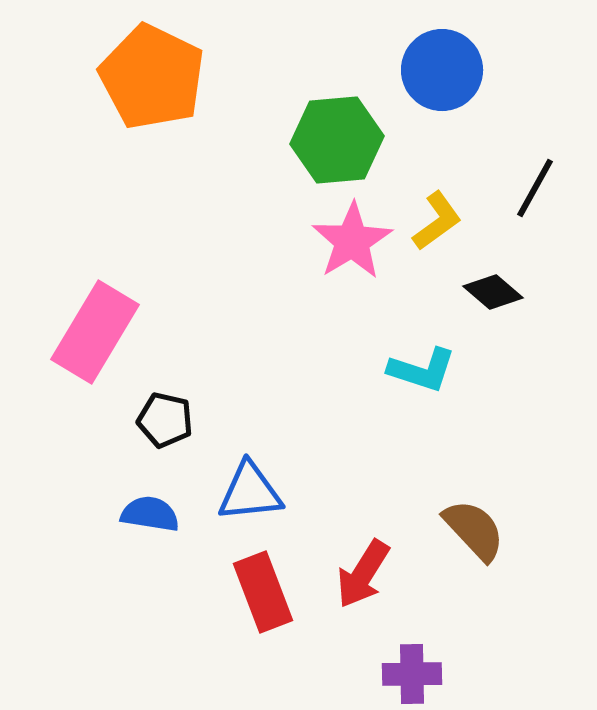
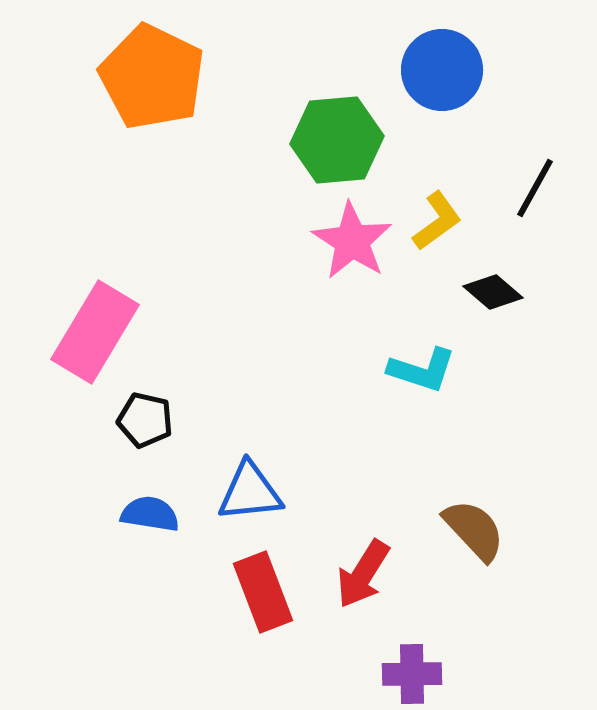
pink star: rotated 8 degrees counterclockwise
black pentagon: moved 20 px left
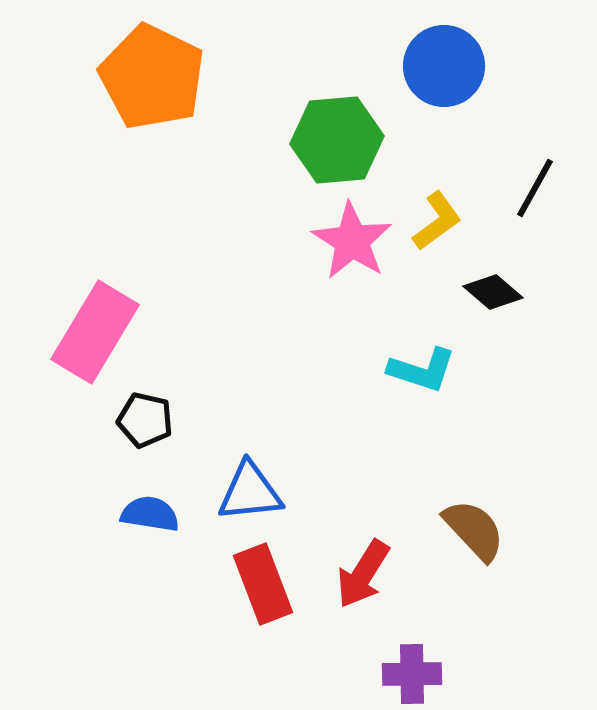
blue circle: moved 2 px right, 4 px up
red rectangle: moved 8 px up
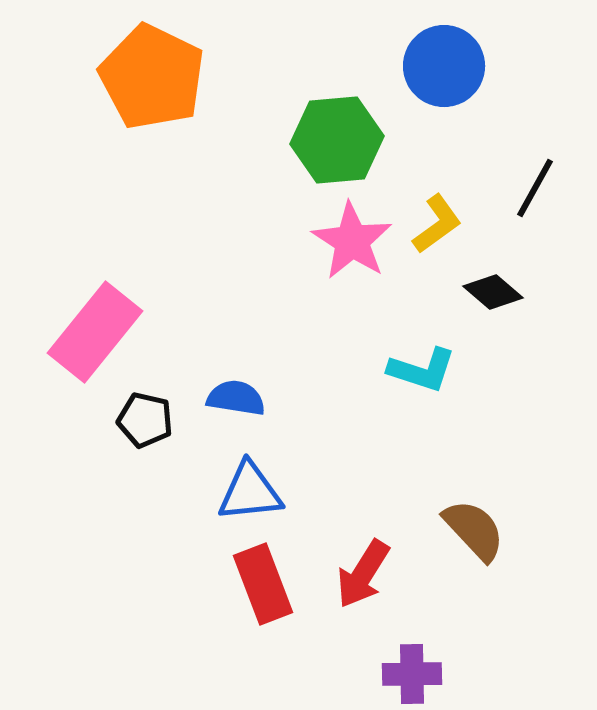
yellow L-shape: moved 3 px down
pink rectangle: rotated 8 degrees clockwise
blue semicircle: moved 86 px right, 116 px up
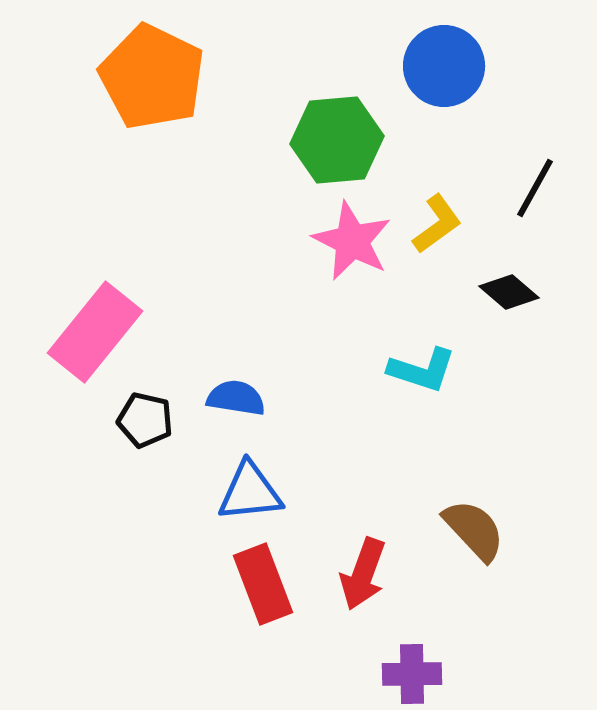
pink star: rotated 6 degrees counterclockwise
black diamond: moved 16 px right
red arrow: rotated 12 degrees counterclockwise
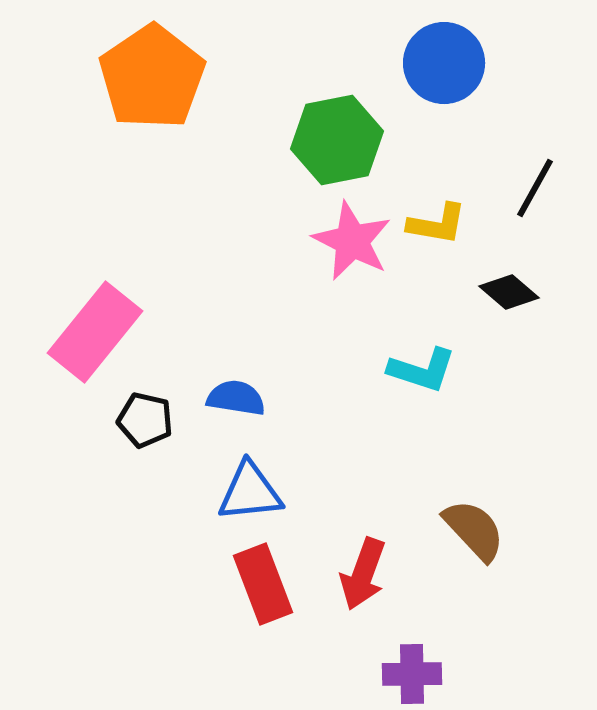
blue circle: moved 3 px up
orange pentagon: rotated 12 degrees clockwise
green hexagon: rotated 6 degrees counterclockwise
yellow L-shape: rotated 46 degrees clockwise
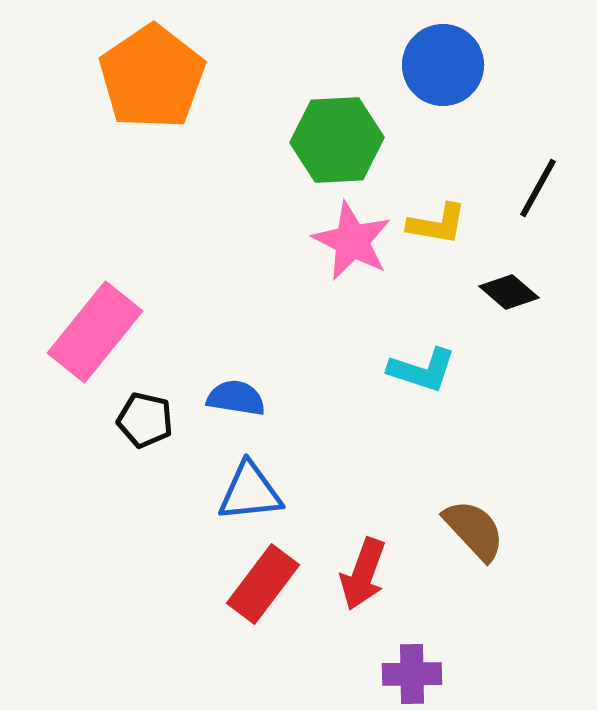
blue circle: moved 1 px left, 2 px down
green hexagon: rotated 8 degrees clockwise
black line: moved 3 px right
red rectangle: rotated 58 degrees clockwise
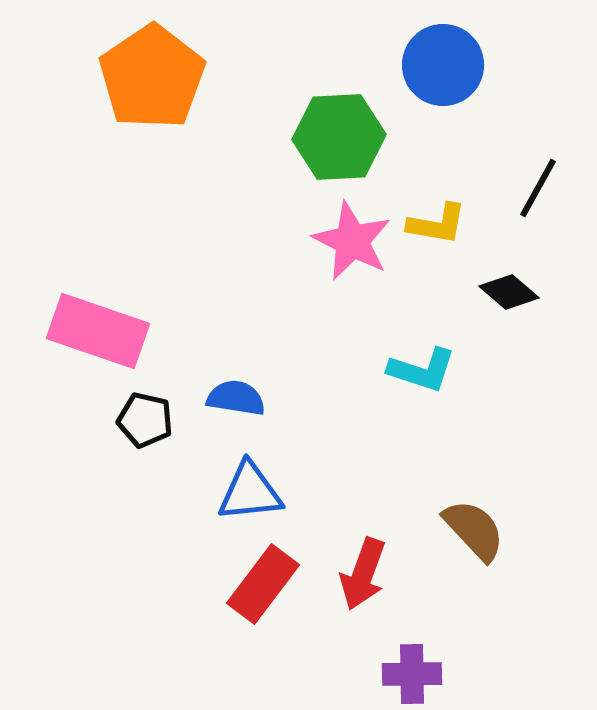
green hexagon: moved 2 px right, 3 px up
pink rectangle: moved 3 px right, 1 px up; rotated 70 degrees clockwise
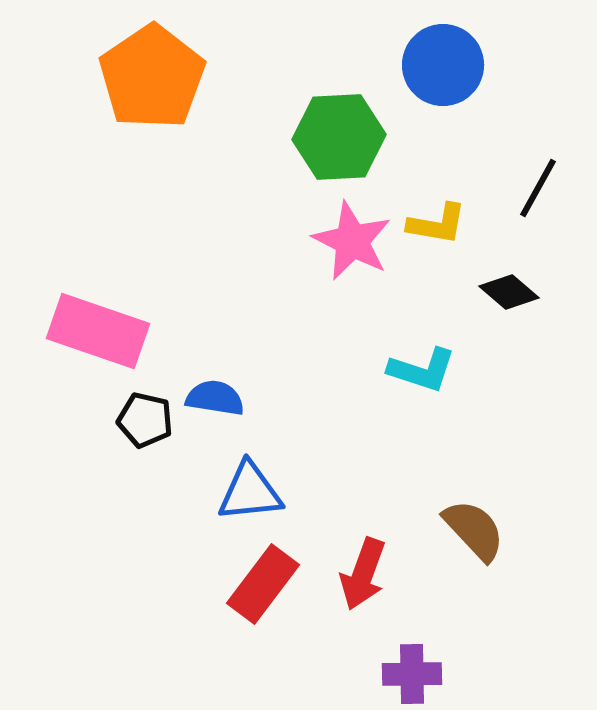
blue semicircle: moved 21 px left
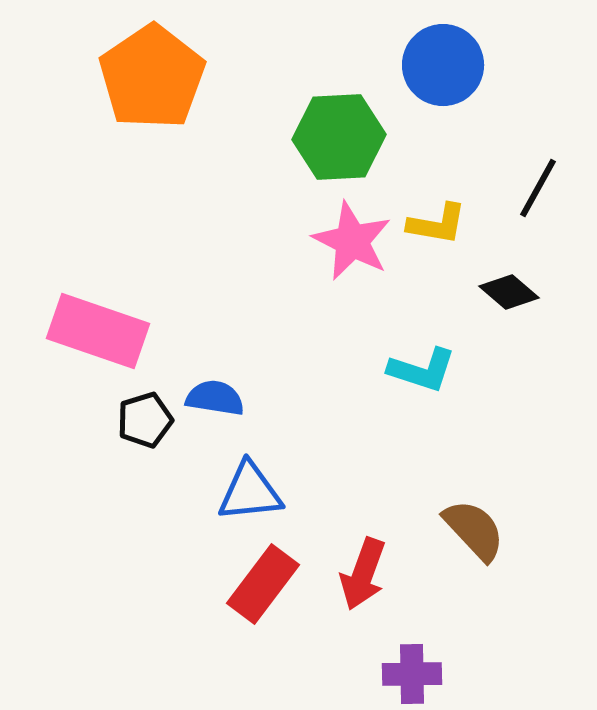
black pentagon: rotated 30 degrees counterclockwise
